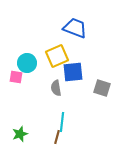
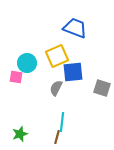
gray semicircle: rotated 35 degrees clockwise
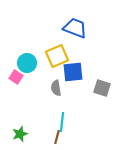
pink square: rotated 24 degrees clockwise
gray semicircle: rotated 35 degrees counterclockwise
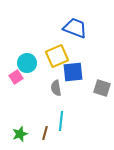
pink square: rotated 24 degrees clockwise
cyan line: moved 1 px left, 1 px up
brown line: moved 12 px left, 4 px up
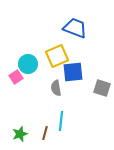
cyan circle: moved 1 px right, 1 px down
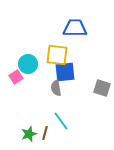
blue trapezoid: rotated 20 degrees counterclockwise
yellow square: moved 1 px up; rotated 30 degrees clockwise
blue square: moved 8 px left
cyan line: rotated 42 degrees counterclockwise
green star: moved 9 px right
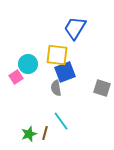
blue trapezoid: rotated 60 degrees counterclockwise
blue square: rotated 15 degrees counterclockwise
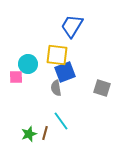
blue trapezoid: moved 3 px left, 2 px up
pink square: rotated 32 degrees clockwise
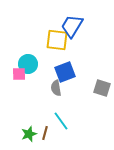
yellow square: moved 15 px up
pink square: moved 3 px right, 3 px up
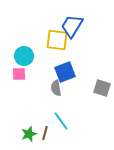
cyan circle: moved 4 px left, 8 px up
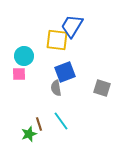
brown line: moved 6 px left, 9 px up; rotated 32 degrees counterclockwise
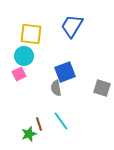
yellow square: moved 26 px left, 6 px up
pink square: rotated 24 degrees counterclockwise
